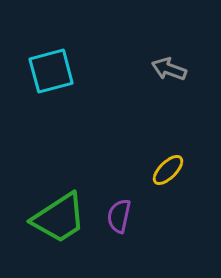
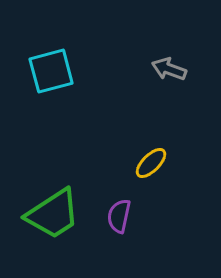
yellow ellipse: moved 17 px left, 7 px up
green trapezoid: moved 6 px left, 4 px up
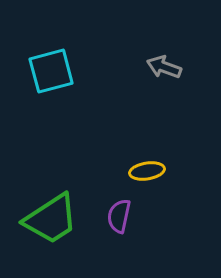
gray arrow: moved 5 px left, 2 px up
yellow ellipse: moved 4 px left, 8 px down; rotated 36 degrees clockwise
green trapezoid: moved 2 px left, 5 px down
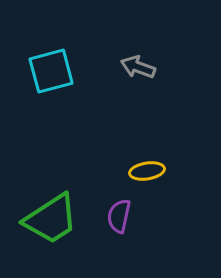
gray arrow: moved 26 px left
